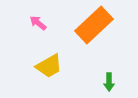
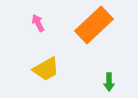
pink arrow: rotated 24 degrees clockwise
yellow trapezoid: moved 3 px left, 3 px down
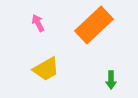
green arrow: moved 2 px right, 2 px up
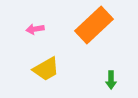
pink arrow: moved 3 px left, 6 px down; rotated 72 degrees counterclockwise
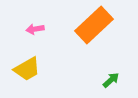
yellow trapezoid: moved 19 px left
green arrow: rotated 132 degrees counterclockwise
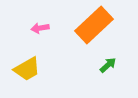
pink arrow: moved 5 px right, 1 px up
green arrow: moved 3 px left, 15 px up
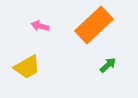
pink arrow: moved 2 px up; rotated 24 degrees clockwise
yellow trapezoid: moved 2 px up
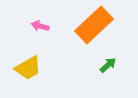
yellow trapezoid: moved 1 px right, 1 px down
